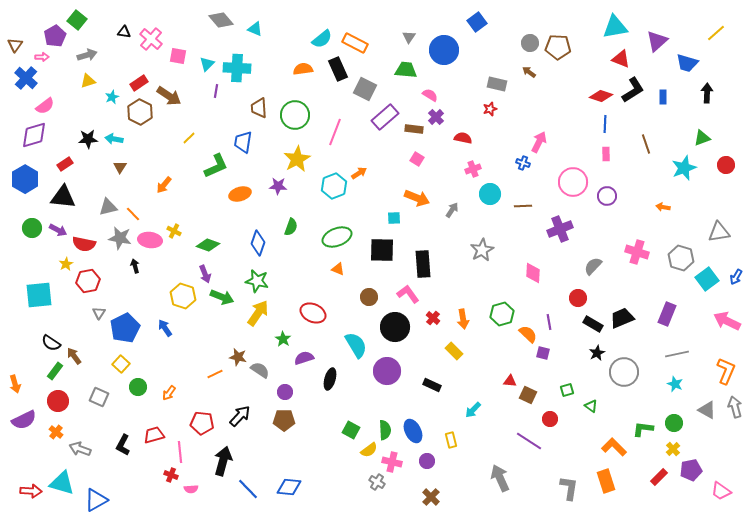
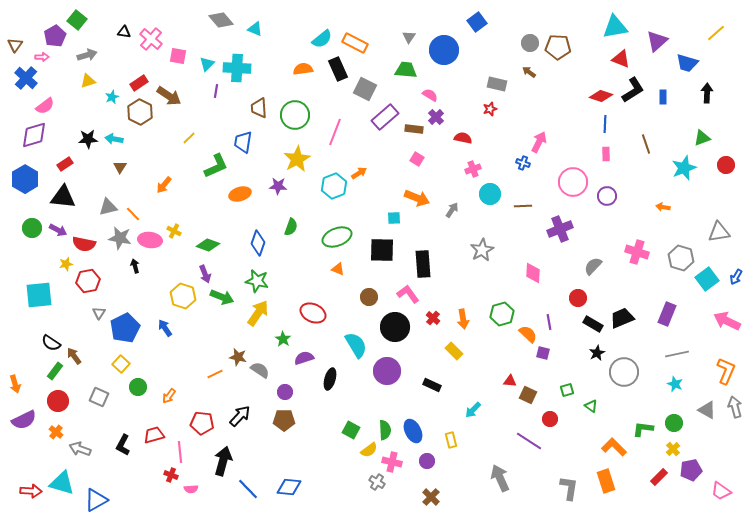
yellow star at (66, 264): rotated 16 degrees clockwise
orange arrow at (169, 393): moved 3 px down
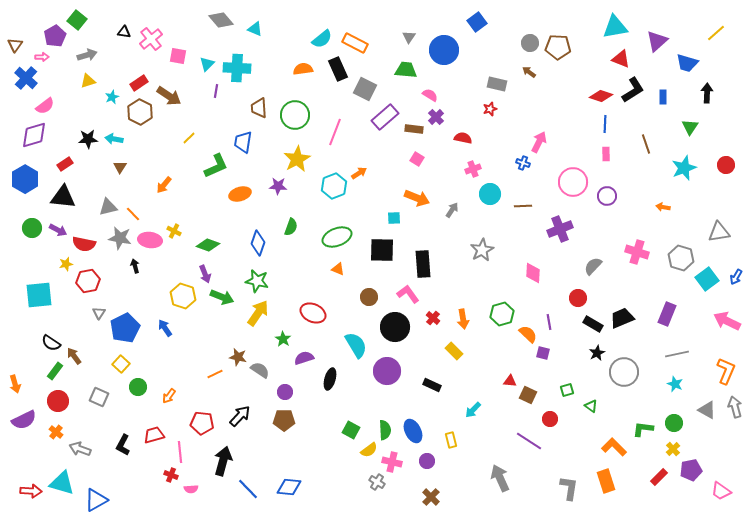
pink cross at (151, 39): rotated 10 degrees clockwise
green triangle at (702, 138): moved 12 px left, 11 px up; rotated 36 degrees counterclockwise
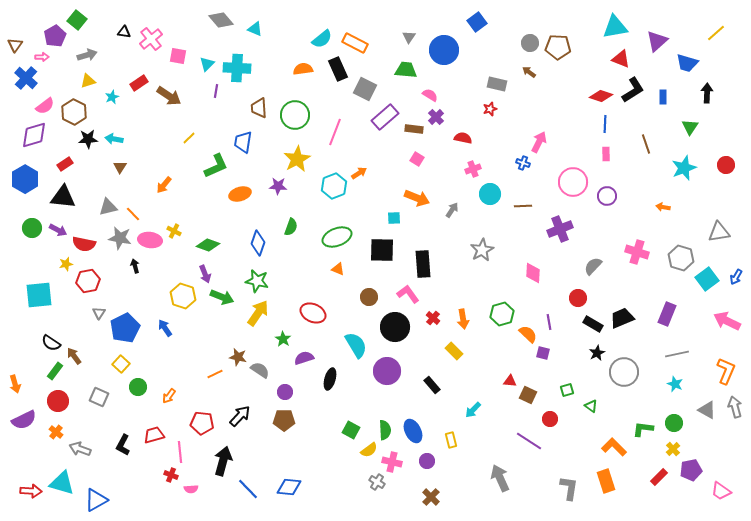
brown hexagon at (140, 112): moved 66 px left
black rectangle at (432, 385): rotated 24 degrees clockwise
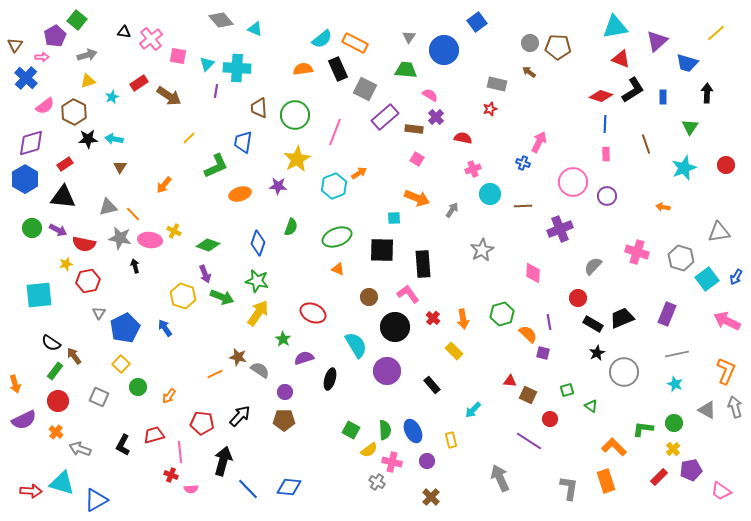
purple diamond at (34, 135): moved 3 px left, 8 px down
